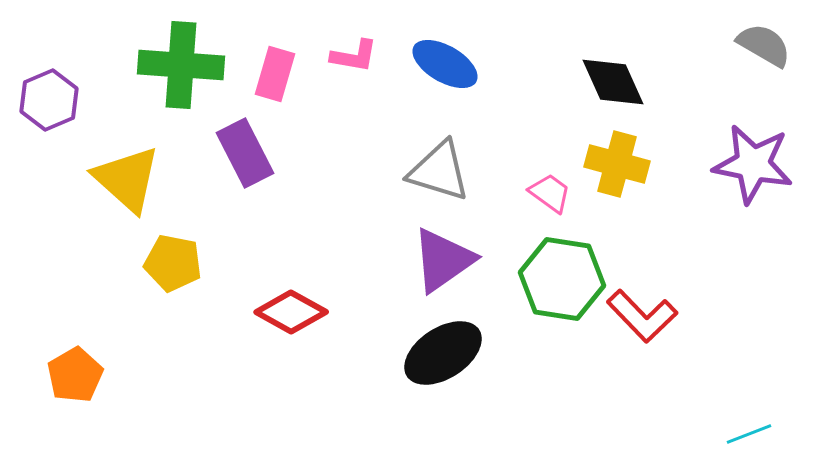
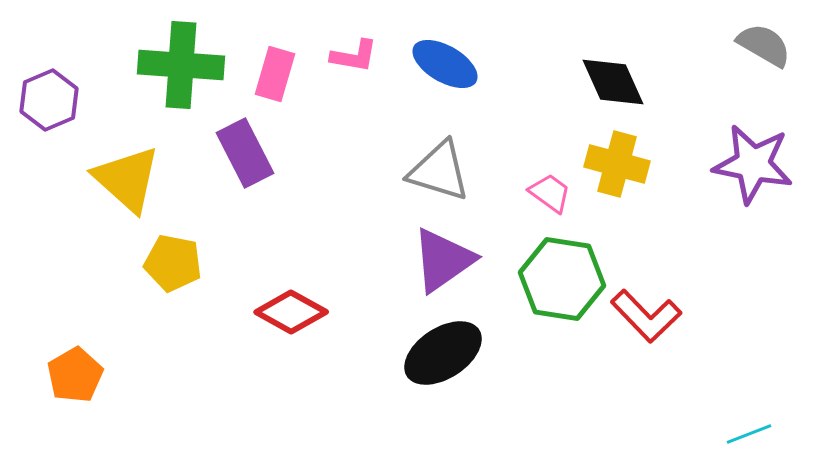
red L-shape: moved 4 px right
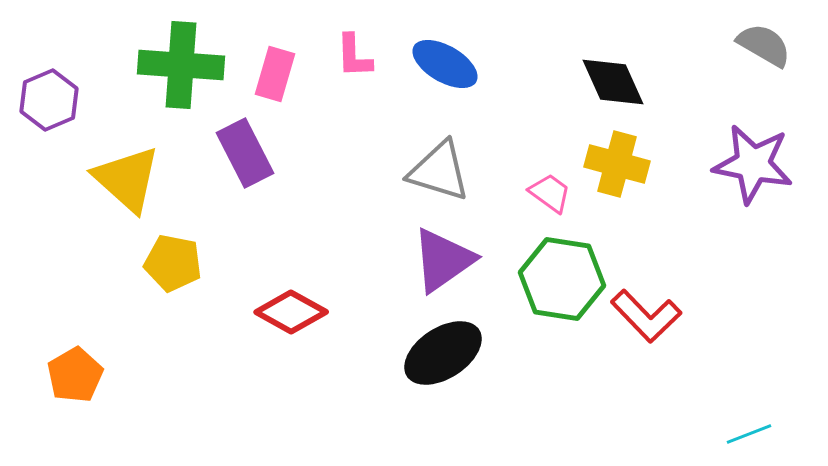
pink L-shape: rotated 78 degrees clockwise
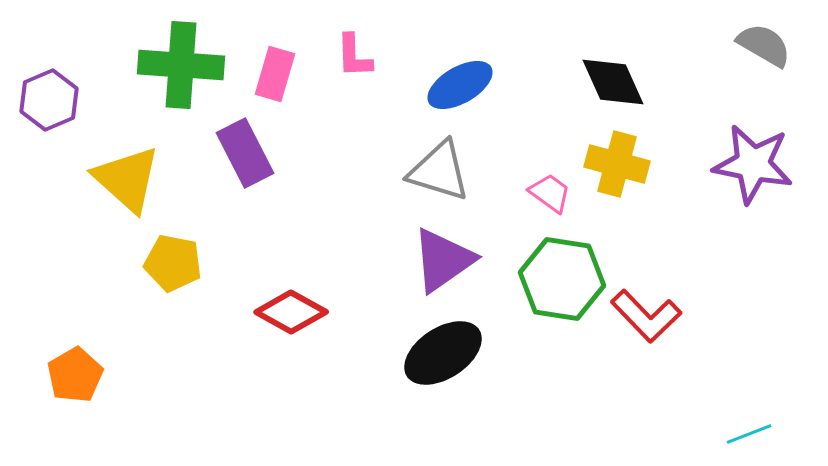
blue ellipse: moved 15 px right, 21 px down; rotated 60 degrees counterclockwise
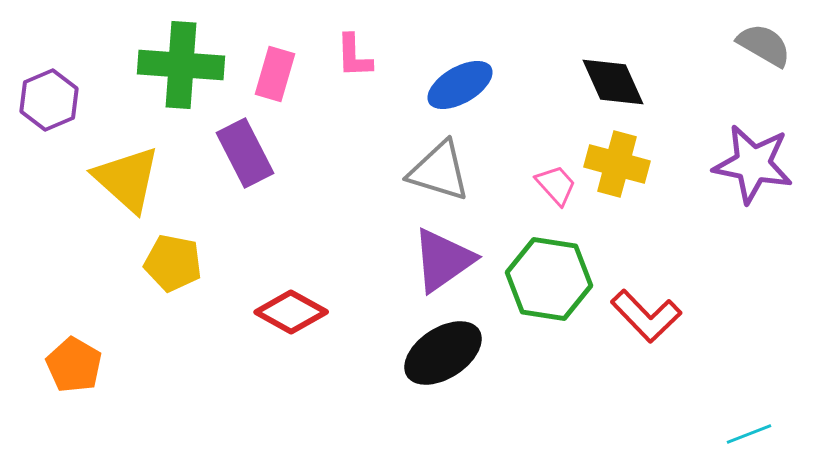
pink trapezoid: moved 6 px right, 8 px up; rotated 12 degrees clockwise
green hexagon: moved 13 px left
orange pentagon: moved 1 px left, 10 px up; rotated 12 degrees counterclockwise
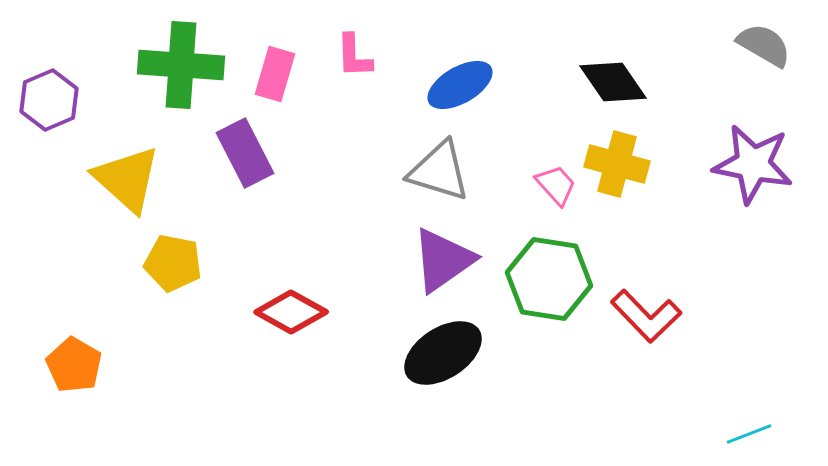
black diamond: rotated 10 degrees counterclockwise
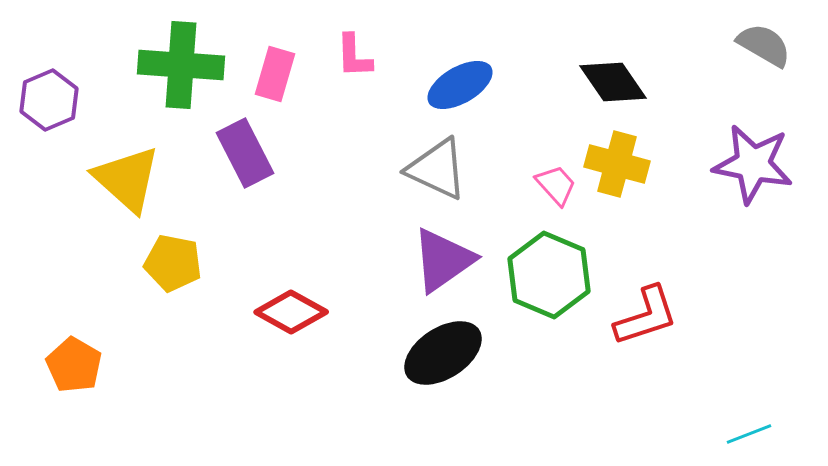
gray triangle: moved 2 px left, 2 px up; rotated 8 degrees clockwise
green hexagon: moved 4 px up; rotated 14 degrees clockwise
red L-shape: rotated 64 degrees counterclockwise
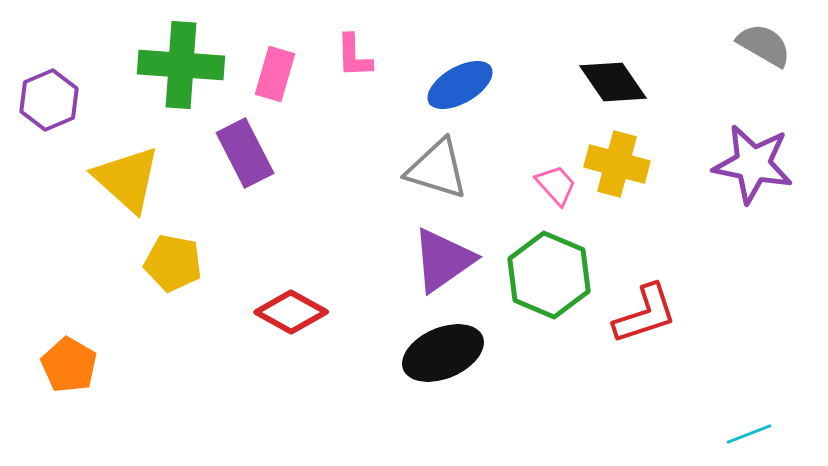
gray triangle: rotated 8 degrees counterclockwise
red L-shape: moved 1 px left, 2 px up
black ellipse: rotated 10 degrees clockwise
orange pentagon: moved 5 px left
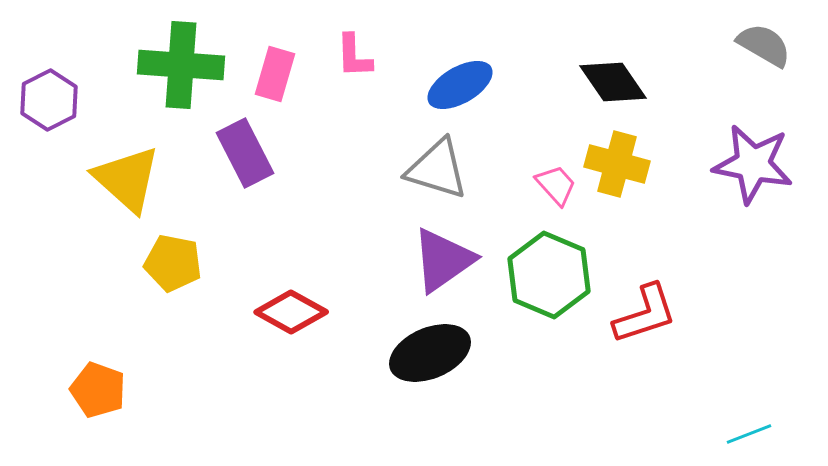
purple hexagon: rotated 4 degrees counterclockwise
black ellipse: moved 13 px left
orange pentagon: moved 29 px right, 25 px down; rotated 10 degrees counterclockwise
